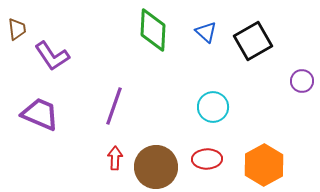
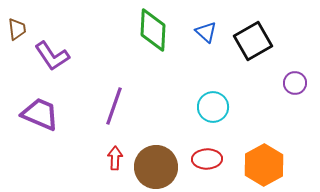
purple circle: moved 7 px left, 2 px down
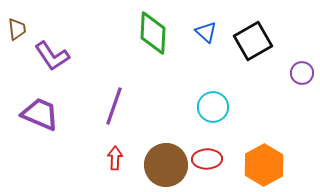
green diamond: moved 3 px down
purple circle: moved 7 px right, 10 px up
brown circle: moved 10 px right, 2 px up
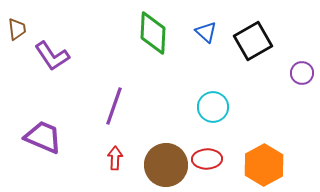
purple trapezoid: moved 3 px right, 23 px down
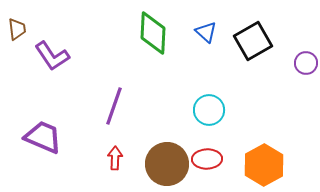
purple circle: moved 4 px right, 10 px up
cyan circle: moved 4 px left, 3 px down
brown circle: moved 1 px right, 1 px up
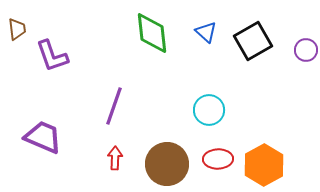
green diamond: moved 1 px left; rotated 9 degrees counterclockwise
purple L-shape: rotated 15 degrees clockwise
purple circle: moved 13 px up
red ellipse: moved 11 px right
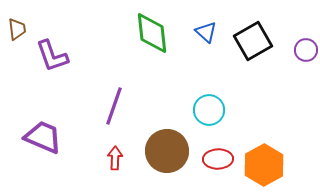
brown circle: moved 13 px up
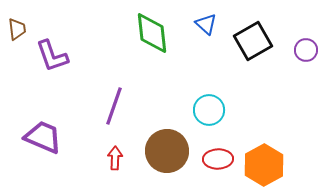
blue triangle: moved 8 px up
